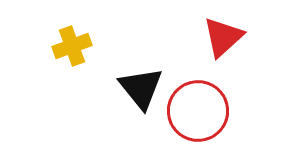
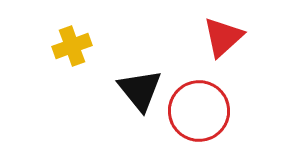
black triangle: moved 1 px left, 2 px down
red circle: moved 1 px right
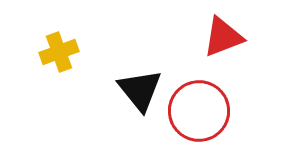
red triangle: rotated 21 degrees clockwise
yellow cross: moved 13 px left, 6 px down
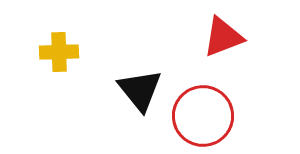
yellow cross: rotated 18 degrees clockwise
red circle: moved 4 px right, 5 px down
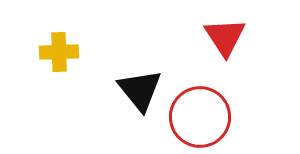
red triangle: moved 2 px right; rotated 42 degrees counterclockwise
red circle: moved 3 px left, 1 px down
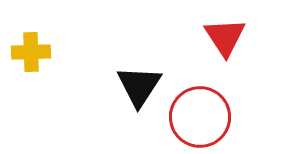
yellow cross: moved 28 px left
black triangle: moved 1 px left, 4 px up; rotated 12 degrees clockwise
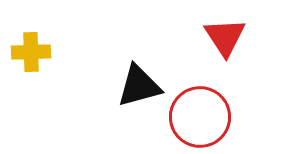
black triangle: rotated 42 degrees clockwise
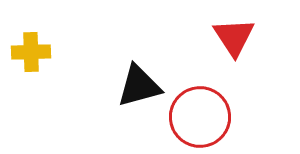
red triangle: moved 9 px right
